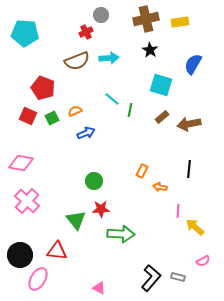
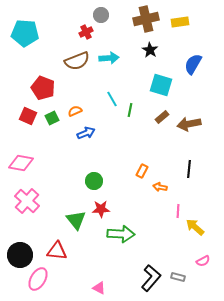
cyan line: rotated 21 degrees clockwise
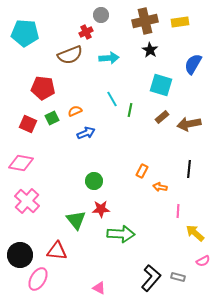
brown cross: moved 1 px left, 2 px down
brown semicircle: moved 7 px left, 6 px up
red pentagon: rotated 15 degrees counterclockwise
red square: moved 8 px down
yellow arrow: moved 6 px down
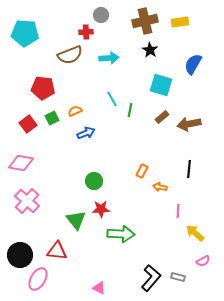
red cross: rotated 24 degrees clockwise
red square: rotated 30 degrees clockwise
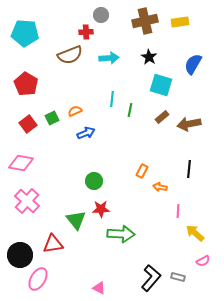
black star: moved 1 px left, 7 px down
red pentagon: moved 17 px left, 4 px up; rotated 25 degrees clockwise
cyan line: rotated 35 degrees clockwise
red triangle: moved 4 px left, 7 px up; rotated 15 degrees counterclockwise
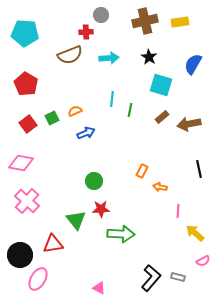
black line: moved 10 px right; rotated 18 degrees counterclockwise
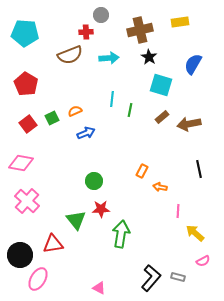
brown cross: moved 5 px left, 9 px down
green arrow: rotated 84 degrees counterclockwise
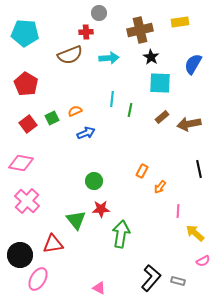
gray circle: moved 2 px left, 2 px up
black star: moved 2 px right
cyan square: moved 1 px left, 2 px up; rotated 15 degrees counterclockwise
orange arrow: rotated 64 degrees counterclockwise
gray rectangle: moved 4 px down
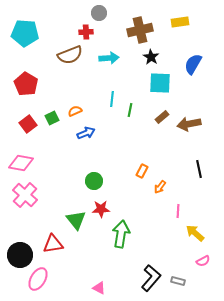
pink cross: moved 2 px left, 6 px up
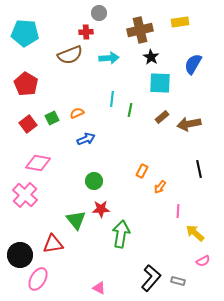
orange semicircle: moved 2 px right, 2 px down
blue arrow: moved 6 px down
pink diamond: moved 17 px right
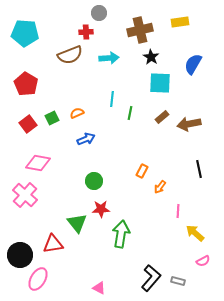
green line: moved 3 px down
green triangle: moved 1 px right, 3 px down
